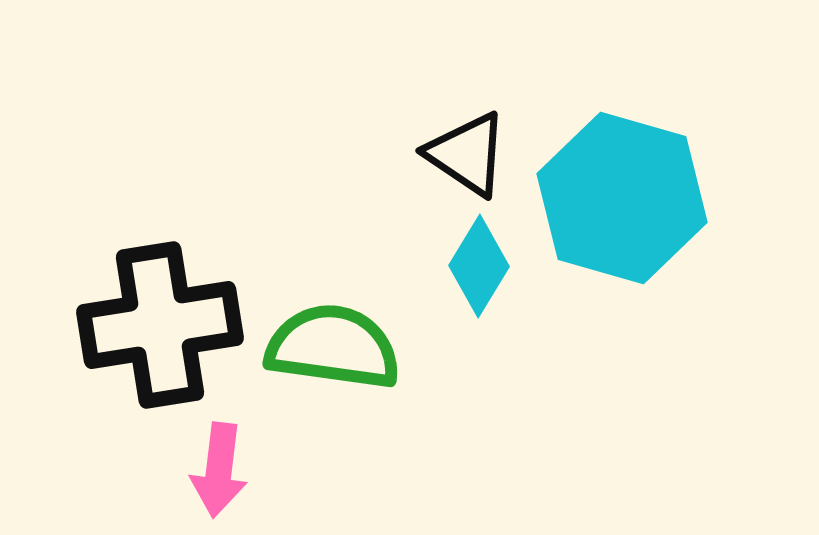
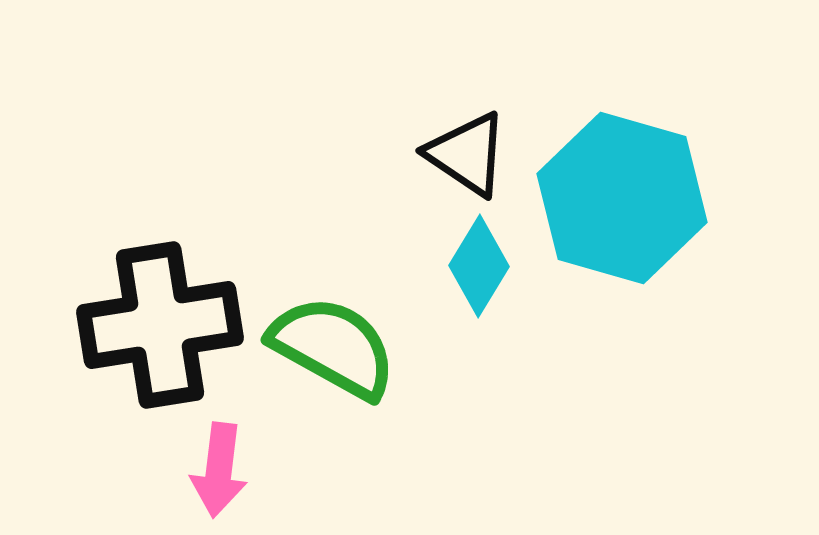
green semicircle: rotated 21 degrees clockwise
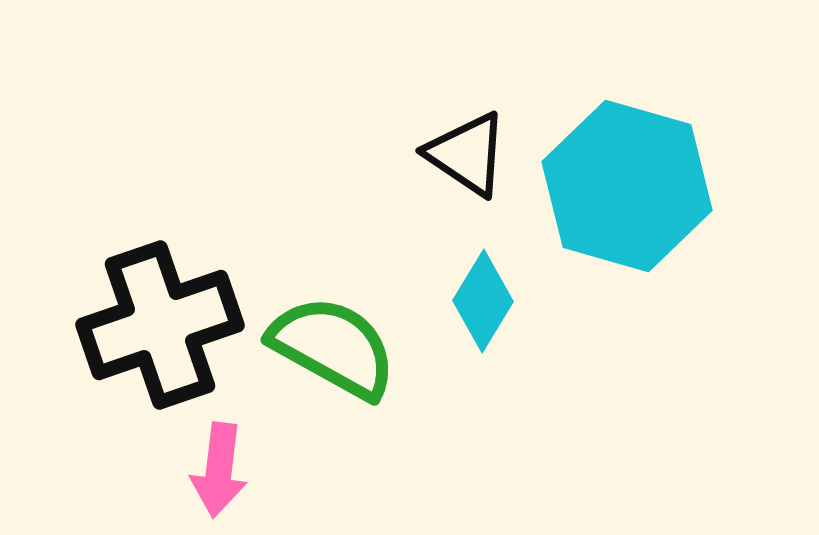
cyan hexagon: moved 5 px right, 12 px up
cyan diamond: moved 4 px right, 35 px down
black cross: rotated 10 degrees counterclockwise
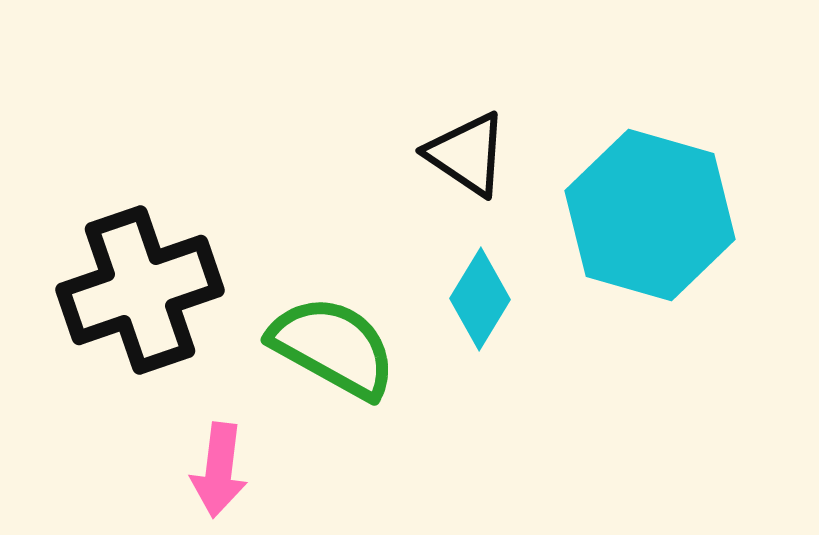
cyan hexagon: moved 23 px right, 29 px down
cyan diamond: moved 3 px left, 2 px up
black cross: moved 20 px left, 35 px up
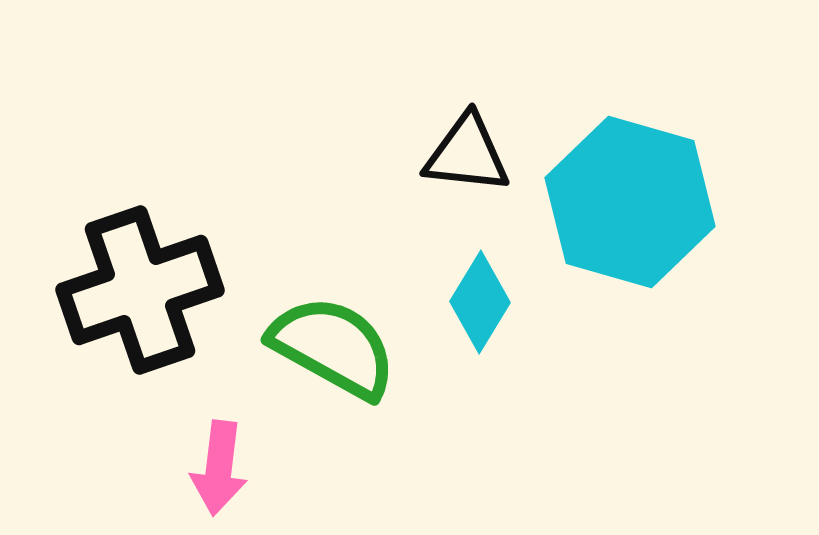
black triangle: rotated 28 degrees counterclockwise
cyan hexagon: moved 20 px left, 13 px up
cyan diamond: moved 3 px down
pink arrow: moved 2 px up
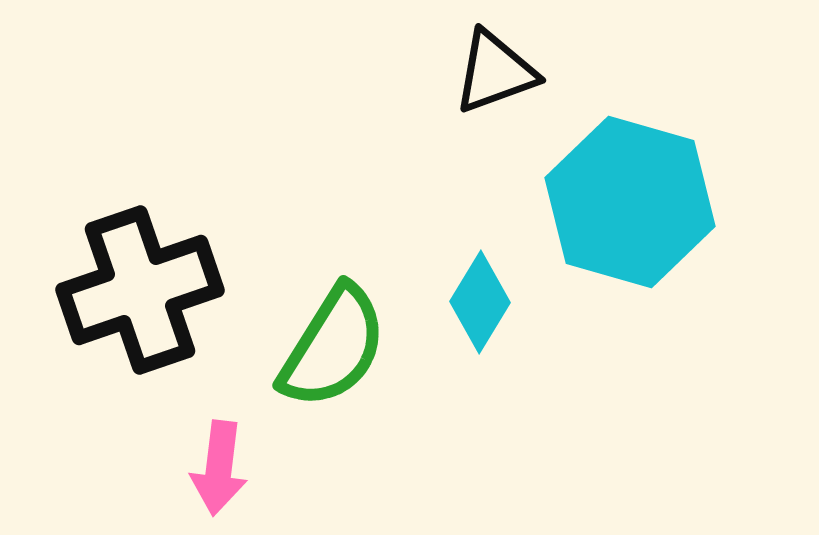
black triangle: moved 28 px right, 82 px up; rotated 26 degrees counterclockwise
green semicircle: rotated 93 degrees clockwise
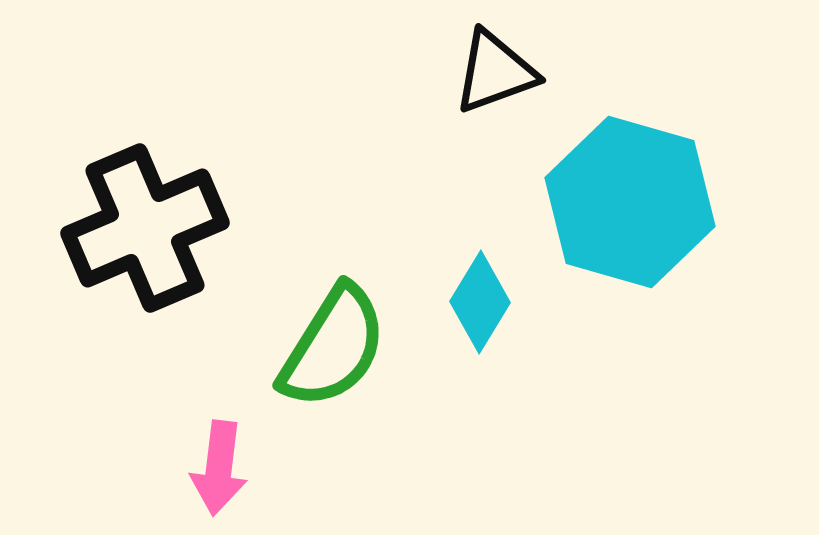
black cross: moved 5 px right, 62 px up; rotated 4 degrees counterclockwise
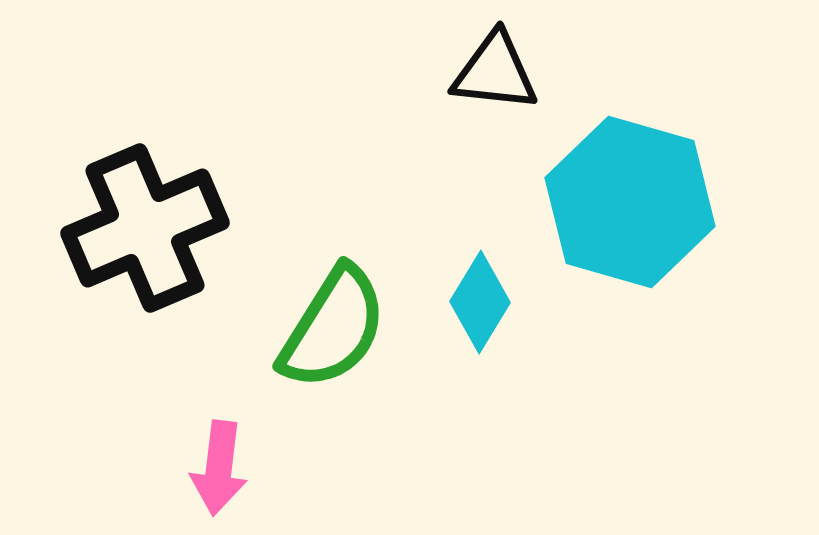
black triangle: rotated 26 degrees clockwise
green semicircle: moved 19 px up
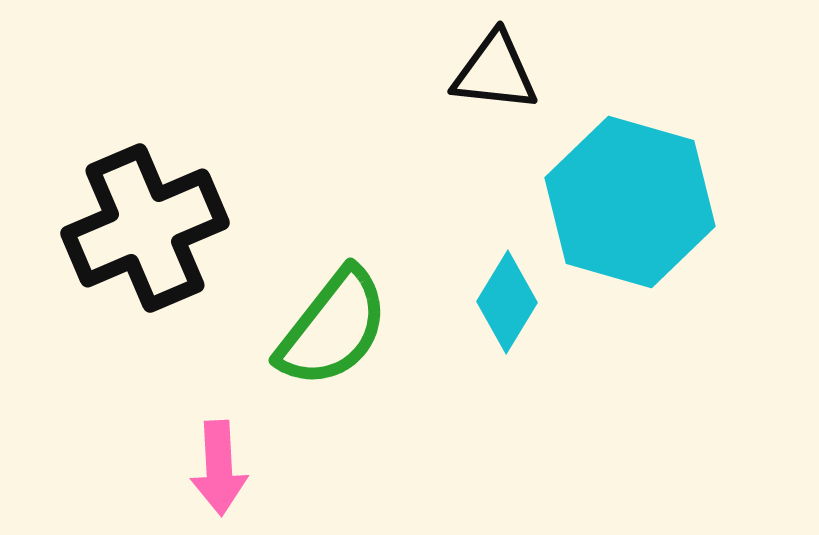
cyan diamond: moved 27 px right
green semicircle: rotated 6 degrees clockwise
pink arrow: rotated 10 degrees counterclockwise
